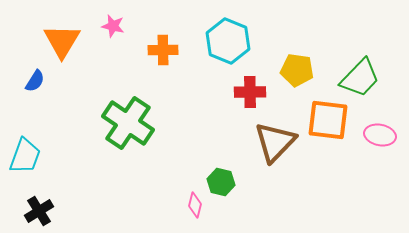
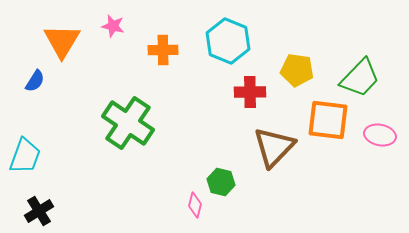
brown triangle: moved 1 px left, 5 px down
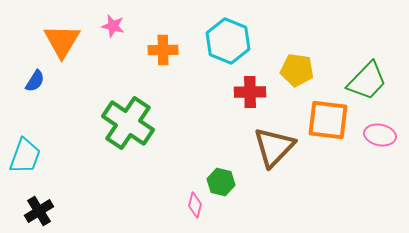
green trapezoid: moved 7 px right, 3 px down
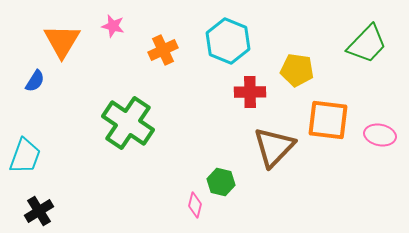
orange cross: rotated 24 degrees counterclockwise
green trapezoid: moved 37 px up
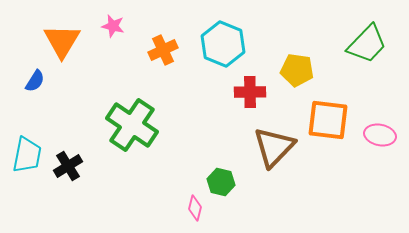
cyan hexagon: moved 5 px left, 3 px down
green cross: moved 4 px right, 2 px down
cyan trapezoid: moved 2 px right, 1 px up; rotated 9 degrees counterclockwise
pink diamond: moved 3 px down
black cross: moved 29 px right, 45 px up
